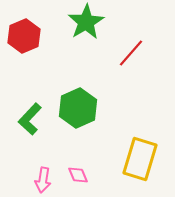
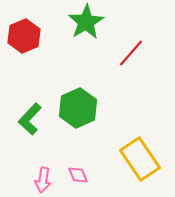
yellow rectangle: rotated 51 degrees counterclockwise
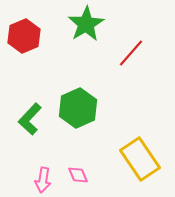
green star: moved 2 px down
